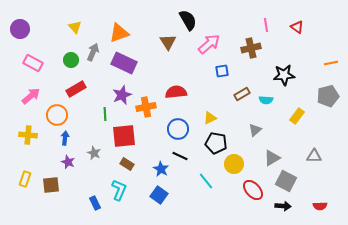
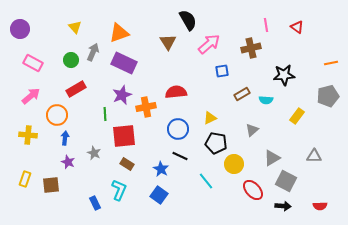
gray triangle at (255, 130): moved 3 px left
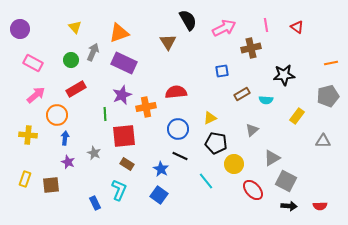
pink arrow at (209, 44): moved 15 px right, 16 px up; rotated 15 degrees clockwise
pink arrow at (31, 96): moved 5 px right, 1 px up
gray triangle at (314, 156): moved 9 px right, 15 px up
black arrow at (283, 206): moved 6 px right
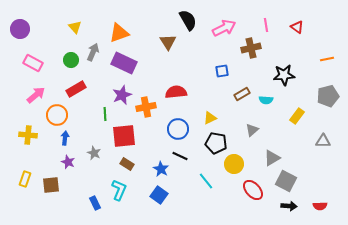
orange line at (331, 63): moved 4 px left, 4 px up
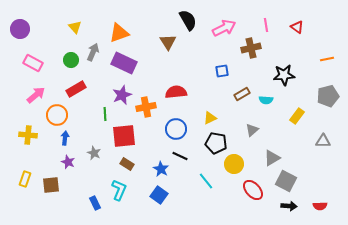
blue circle at (178, 129): moved 2 px left
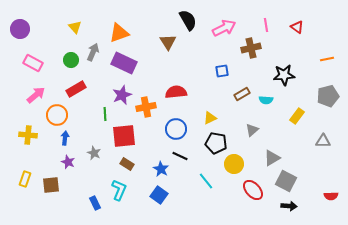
red semicircle at (320, 206): moved 11 px right, 10 px up
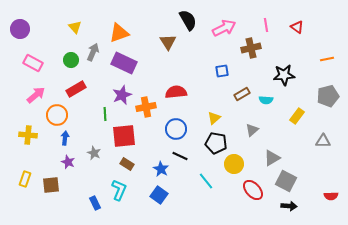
yellow triangle at (210, 118): moved 4 px right; rotated 16 degrees counterclockwise
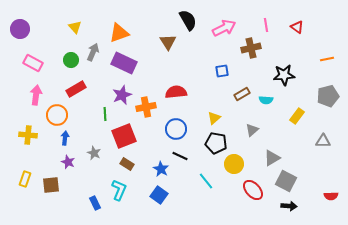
pink arrow at (36, 95): rotated 42 degrees counterclockwise
red square at (124, 136): rotated 15 degrees counterclockwise
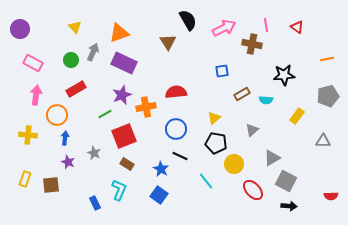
brown cross at (251, 48): moved 1 px right, 4 px up; rotated 24 degrees clockwise
green line at (105, 114): rotated 64 degrees clockwise
